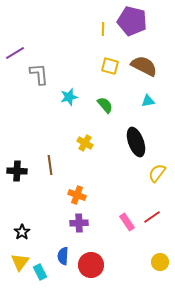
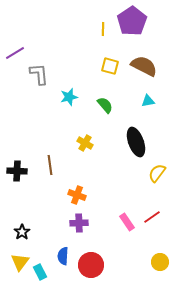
purple pentagon: rotated 24 degrees clockwise
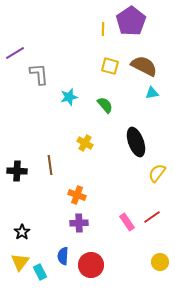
purple pentagon: moved 1 px left
cyan triangle: moved 4 px right, 8 px up
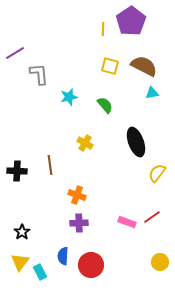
pink rectangle: rotated 36 degrees counterclockwise
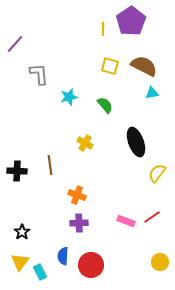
purple line: moved 9 px up; rotated 18 degrees counterclockwise
pink rectangle: moved 1 px left, 1 px up
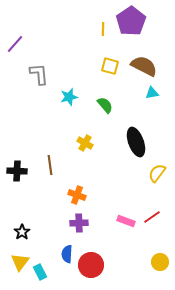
blue semicircle: moved 4 px right, 2 px up
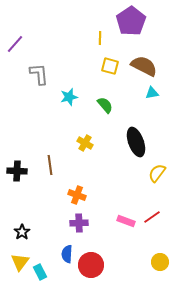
yellow line: moved 3 px left, 9 px down
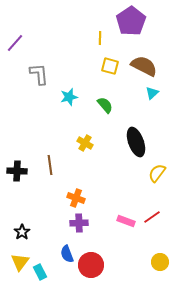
purple line: moved 1 px up
cyan triangle: rotated 32 degrees counterclockwise
orange cross: moved 1 px left, 3 px down
blue semicircle: rotated 24 degrees counterclockwise
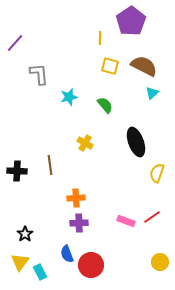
yellow semicircle: rotated 18 degrees counterclockwise
orange cross: rotated 24 degrees counterclockwise
black star: moved 3 px right, 2 px down
